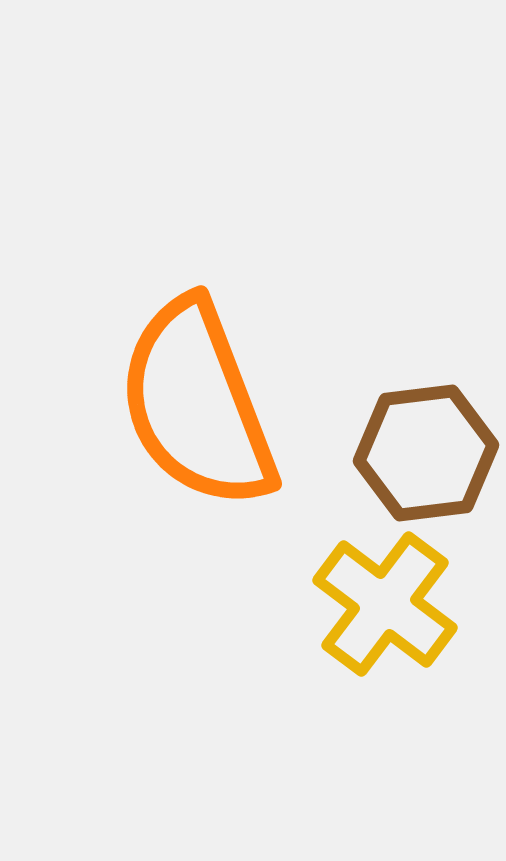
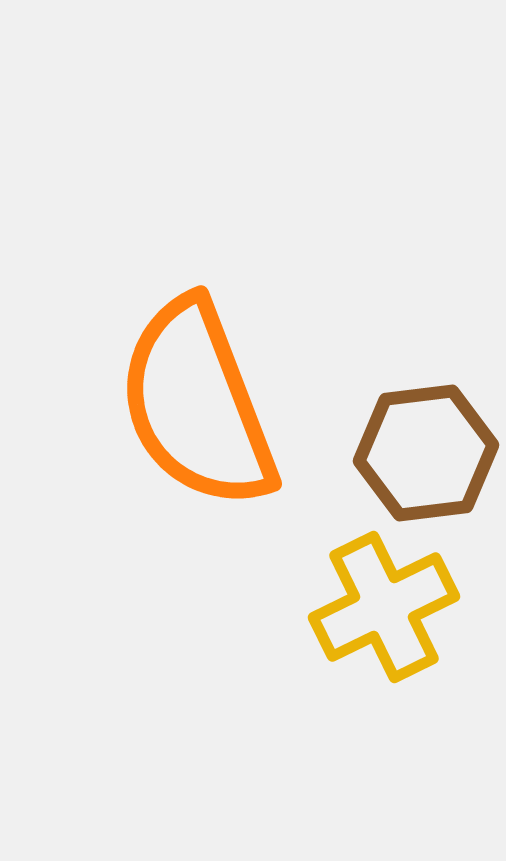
yellow cross: moved 1 px left, 3 px down; rotated 27 degrees clockwise
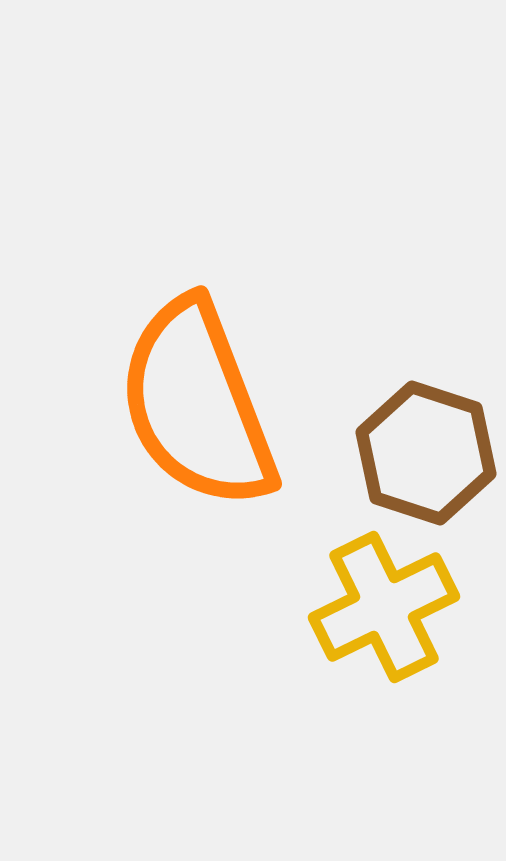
brown hexagon: rotated 25 degrees clockwise
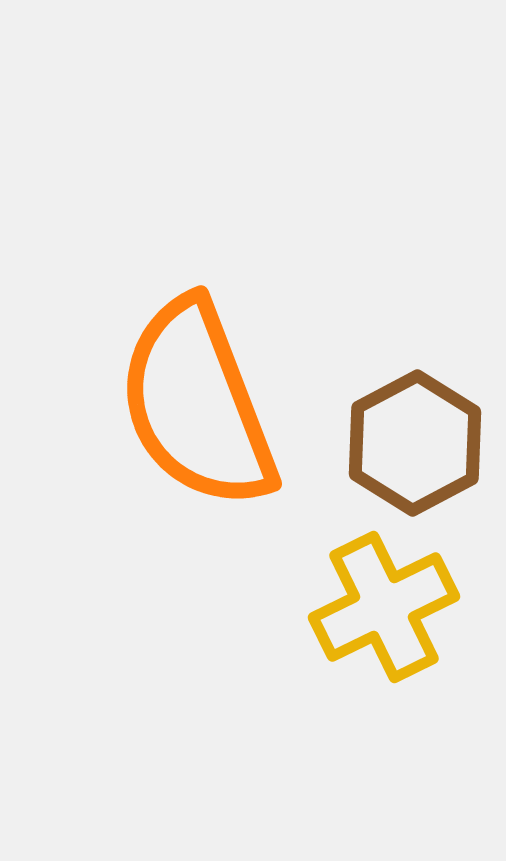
brown hexagon: moved 11 px left, 10 px up; rotated 14 degrees clockwise
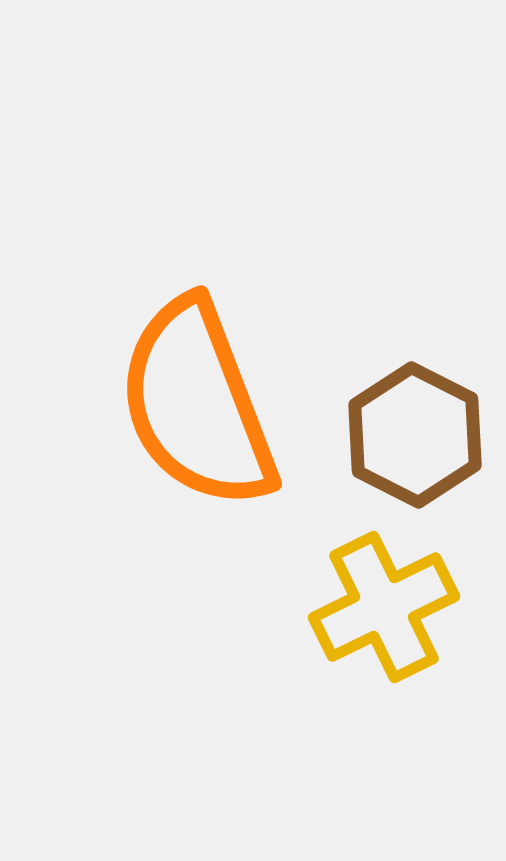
brown hexagon: moved 8 px up; rotated 5 degrees counterclockwise
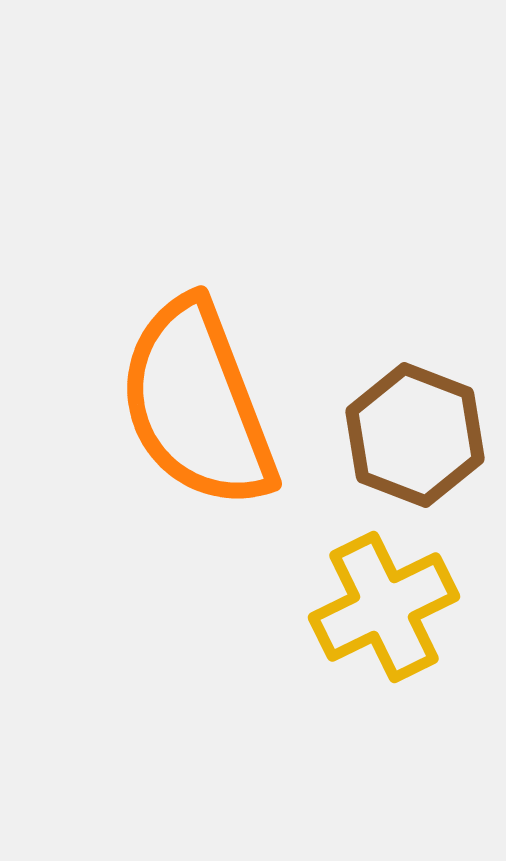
brown hexagon: rotated 6 degrees counterclockwise
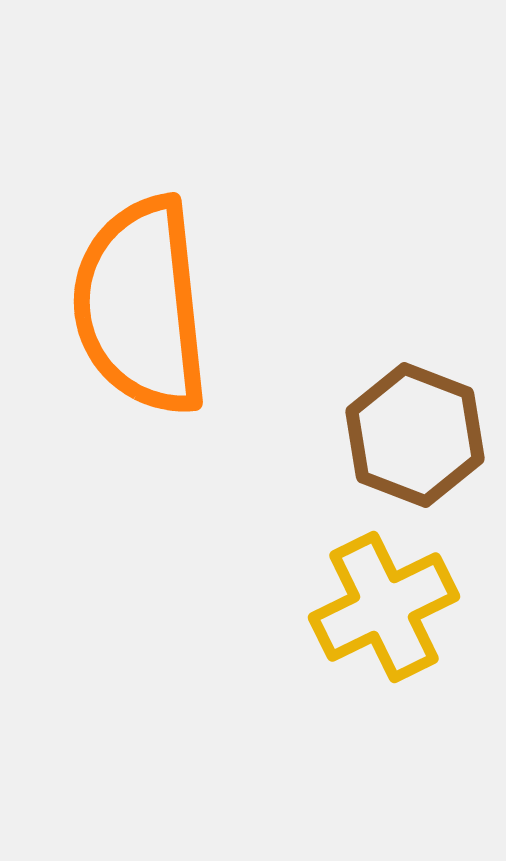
orange semicircle: moved 56 px left, 98 px up; rotated 15 degrees clockwise
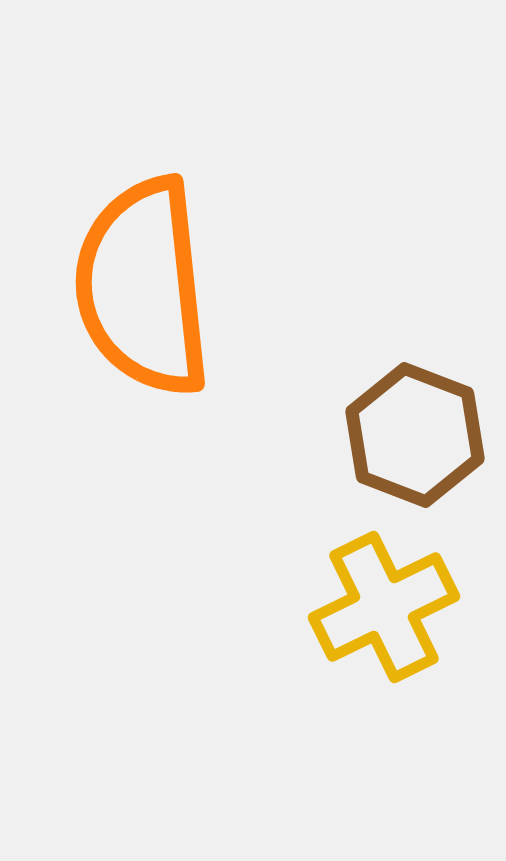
orange semicircle: moved 2 px right, 19 px up
